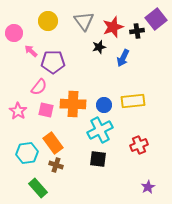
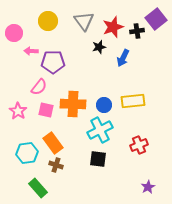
pink arrow: rotated 40 degrees counterclockwise
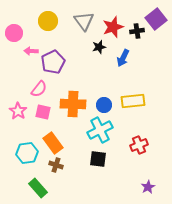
purple pentagon: rotated 25 degrees counterclockwise
pink semicircle: moved 2 px down
pink square: moved 3 px left, 2 px down
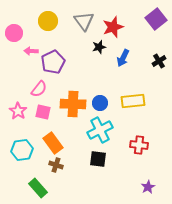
black cross: moved 22 px right, 30 px down; rotated 24 degrees counterclockwise
blue circle: moved 4 px left, 2 px up
red cross: rotated 30 degrees clockwise
cyan hexagon: moved 5 px left, 3 px up
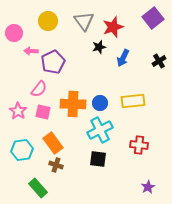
purple square: moved 3 px left, 1 px up
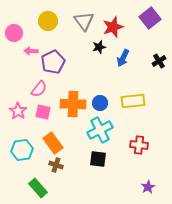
purple square: moved 3 px left
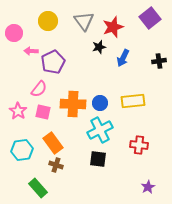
black cross: rotated 24 degrees clockwise
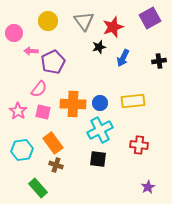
purple square: rotated 10 degrees clockwise
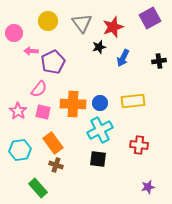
gray triangle: moved 2 px left, 2 px down
cyan hexagon: moved 2 px left
purple star: rotated 16 degrees clockwise
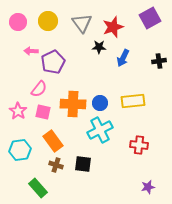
pink circle: moved 4 px right, 11 px up
black star: rotated 16 degrees clockwise
orange rectangle: moved 2 px up
black square: moved 15 px left, 5 px down
